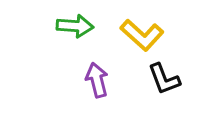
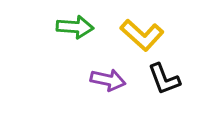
green arrow: moved 1 px down
purple arrow: moved 11 px right; rotated 116 degrees clockwise
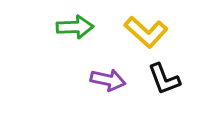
green arrow: rotated 6 degrees counterclockwise
yellow L-shape: moved 4 px right, 3 px up
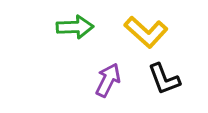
purple arrow: rotated 76 degrees counterclockwise
